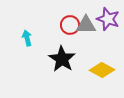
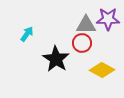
purple star: rotated 20 degrees counterclockwise
red circle: moved 12 px right, 18 px down
cyan arrow: moved 4 px up; rotated 49 degrees clockwise
black star: moved 6 px left
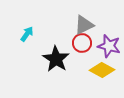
purple star: moved 1 px right, 27 px down; rotated 15 degrees clockwise
gray triangle: moved 2 px left; rotated 25 degrees counterclockwise
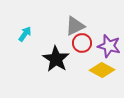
gray triangle: moved 9 px left, 1 px down
cyan arrow: moved 2 px left
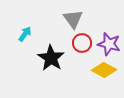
gray triangle: moved 2 px left, 7 px up; rotated 40 degrees counterclockwise
purple star: moved 2 px up
black star: moved 5 px left, 1 px up
yellow diamond: moved 2 px right
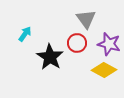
gray triangle: moved 13 px right
red circle: moved 5 px left
black star: moved 1 px left, 1 px up
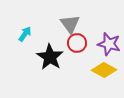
gray triangle: moved 16 px left, 5 px down
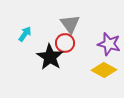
red circle: moved 12 px left
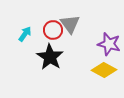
red circle: moved 12 px left, 13 px up
